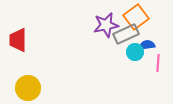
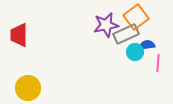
red trapezoid: moved 1 px right, 5 px up
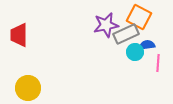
orange square: moved 3 px right; rotated 25 degrees counterclockwise
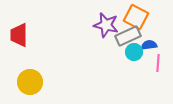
orange square: moved 3 px left
purple star: rotated 25 degrees clockwise
gray rectangle: moved 2 px right, 2 px down
blue semicircle: moved 2 px right
cyan circle: moved 1 px left
yellow circle: moved 2 px right, 6 px up
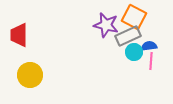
orange square: moved 2 px left
blue semicircle: moved 1 px down
pink line: moved 7 px left, 2 px up
yellow circle: moved 7 px up
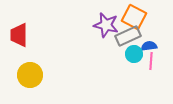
cyan circle: moved 2 px down
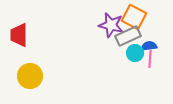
purple star: moved 5 px right
cyan circle: moved 1 px right, 1 px up
pink line: moved 1 px left, 2 px up
yellow circle: moved 1 px down
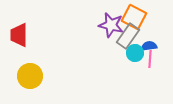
gray rectangle: rotated 30 degrees counterclockwise
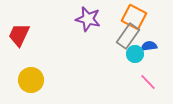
purple star: moved 23 px left, 6 px up
red trapezoid: rotated 25 degrees clockwise
cyan circle: moved 1 px down
pink line: moved 2 px left, 23 px down; rotated 48 degrees counterclockwise
yellow circle: moved 1 px right, 4 px down
